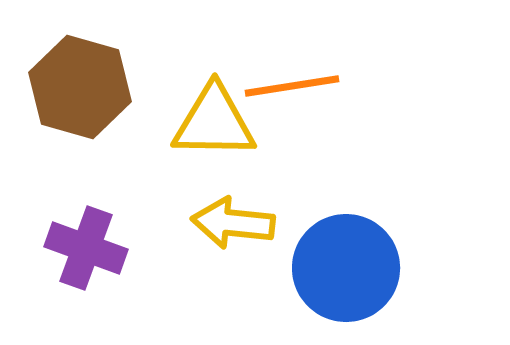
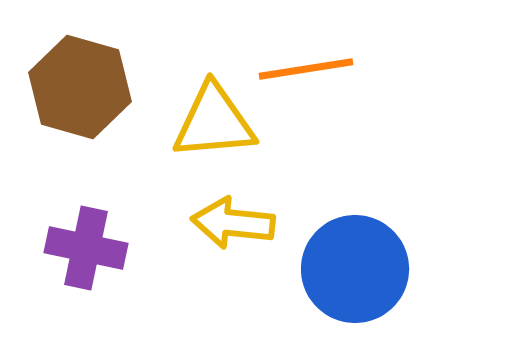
orange line: moved 14 px right, 17 px up
yellow triangle: rotated 6 degrees counterclockwise
purple cross: rotated 8 degrees counterclockwise
blue circle: moved 9 px right, 1 px down
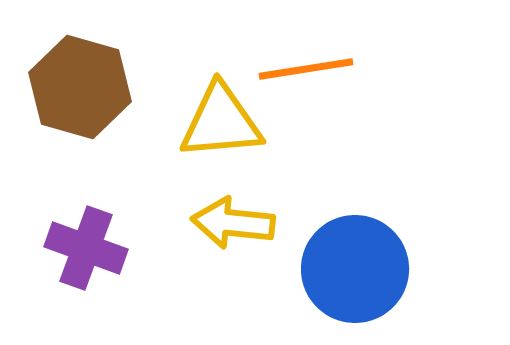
yellow triangle: moved 7 px right
purple cross: rotated 8 degrees clockwise
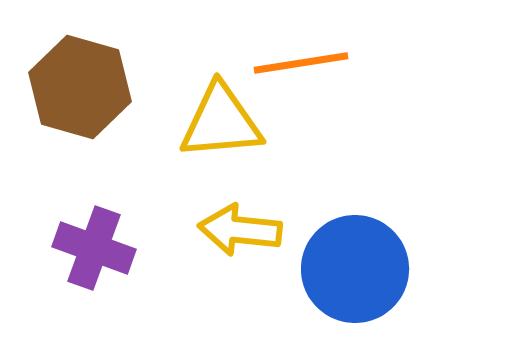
orange line: moved 5 px left, 6 px up
yellow arrow: moved 7 px right, 7 px down
purple cross: moved 8 px right
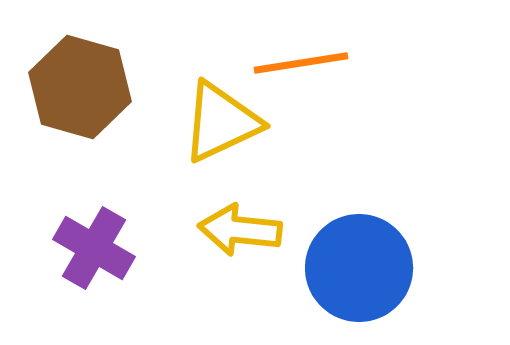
yellow triangle: rotated 20 degrees counterclockwise
purple cross: rotated 10 degrees clockwise
blue circle: moved 4 px right, 1 px up
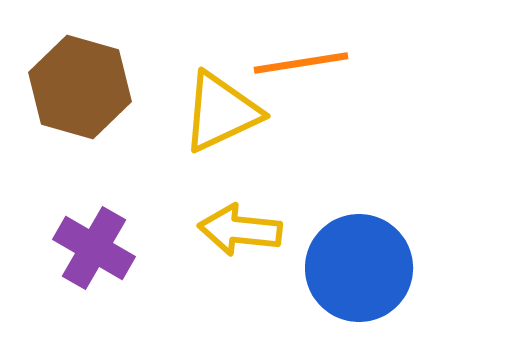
yellow triangle: moved 10 px up
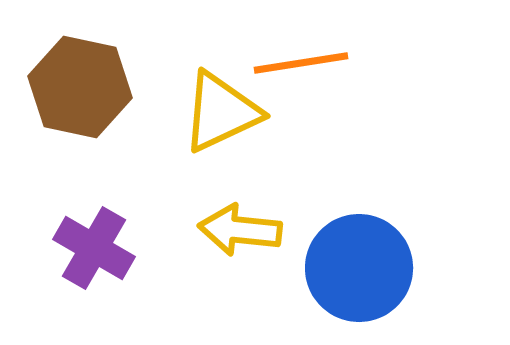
brown hexagon: rotated 4 degrees counterclockwise
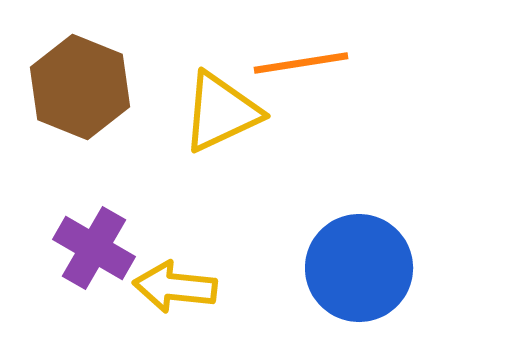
brown hexagon: rotated 10 degrees clockwise
yellow arrow: moved 65 px left, 57 px down
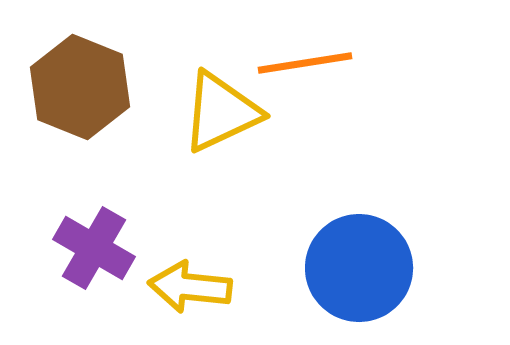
orange line: moved 4 px right
yellow arrow: moved 15 px right
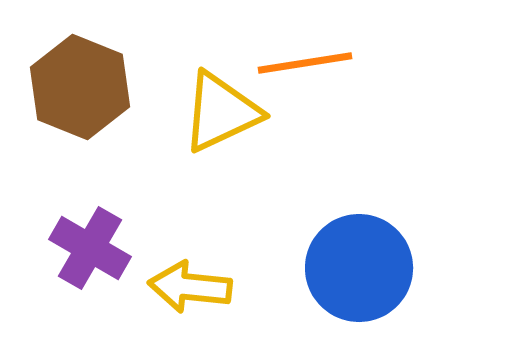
purple cross: moved 4 px left
